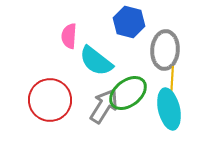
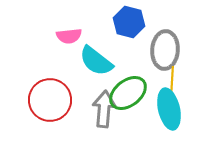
pink semicircle: rotated 100 degrees counterclockwise
gray arrow: moved 3 px down; rotated 27 degrees counterclockwise
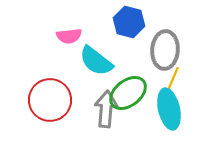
yellow line: rotated 20 degrees clockwise
gray arrow: moved 2 px right
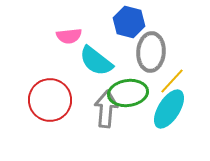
gray ellipse: moved 14 px left, 2 px down
yellow line: rotated 20 degrees clockwise
green ellipse: rotated 30 degrees clockwise
cyan ellipse: rotated 45 degrees clockwise
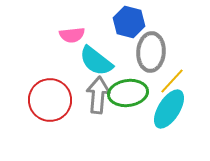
pink semicircle: moved 3 px right, 1 px up
gray arrow: moved 8 px left, 14 px up
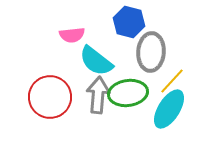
red circle: moved 3 px up
